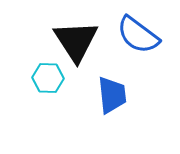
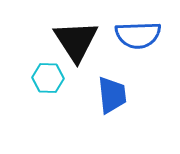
blue semicircle: rotated 39 degrees counterclockwise
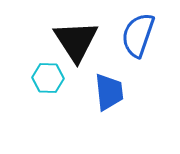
blue semicircle: rotated 111 degrees clockwise
blue trapezoid: moved 3 px left, 3 px up
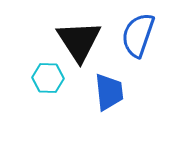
black triangle: moved 3 px right
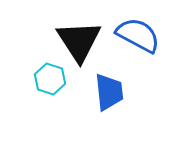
blue semicircle: rotated 99 degrees clockwise
cyan hexagon: moved 2 px right, 1 px down; rotated 16 degrees clockwise
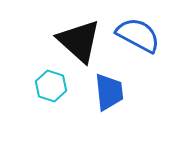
black triangle: rotated 15 degrees counterclockwise
cyan hexagon: moved 1 px right, 7 px down
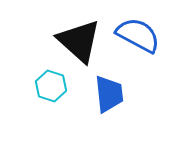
blue trapezoid: moved 2 px down
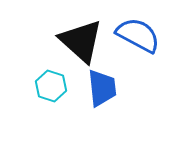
black triangle: moved 2 px right
blue trapezoid: moved 7 px left, 6 px up
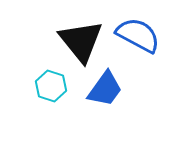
black triangle: rotated 9 degrees clockwise
blue trapezoid: moved 3 px right, 1 px down; rotated 42 degrees clockwise
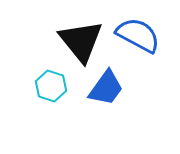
blue trapezoid: moved 1 px right, 1 px up
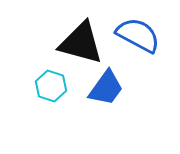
black triangle: moved 2 px down; rotated 36 degrees counterclockwise
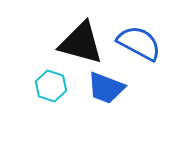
blue semicircle: moved 1 px right, 8 px down
blue trapezoid: rotated 75 degrees clockwise
